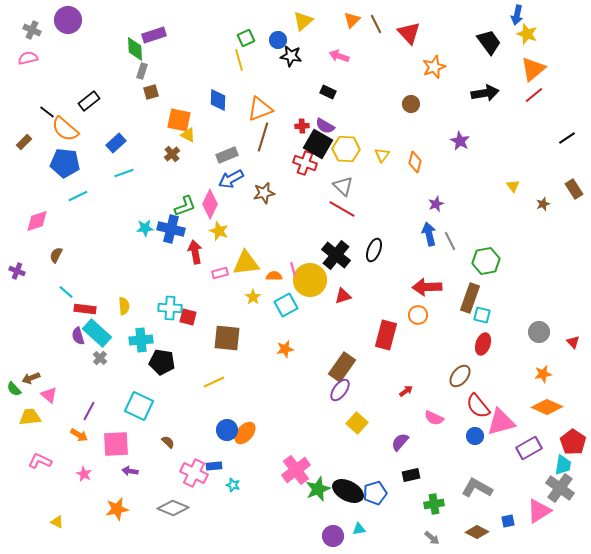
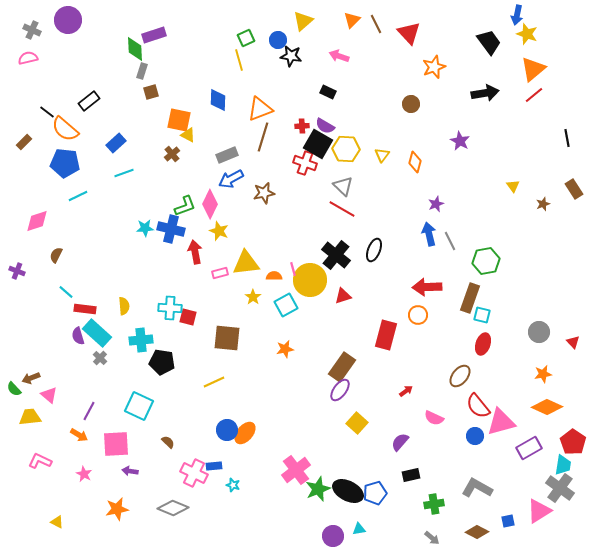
black line at (567, 138): rotated 66 degrees counterclockwise
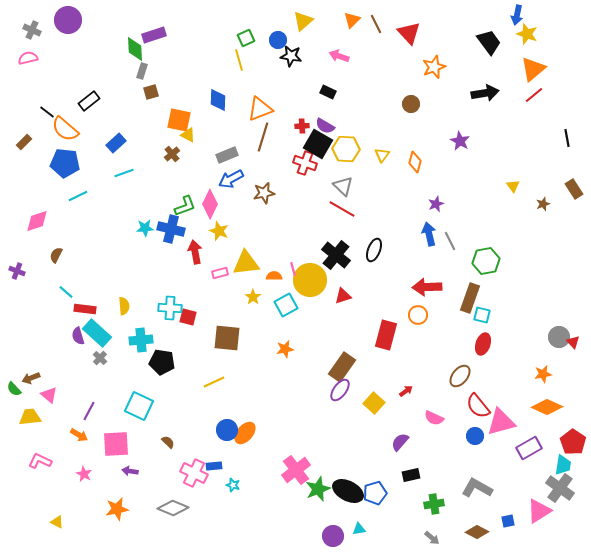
gray circle at (539, 332): moved 20 px right, 5 px down
yellow square at (357, 423): moved 17 px right, 20 px up
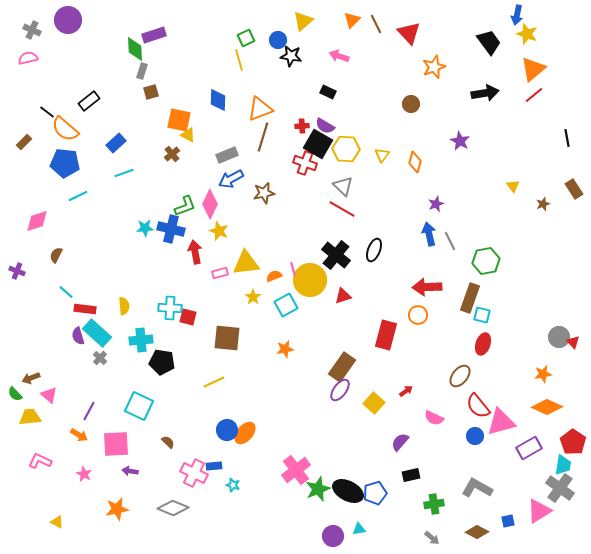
orange semicircle at (274, 276): rotated 21 degrees counterclockwise
green semicircle at (14, 389): moved 1 px right, 5 px down
